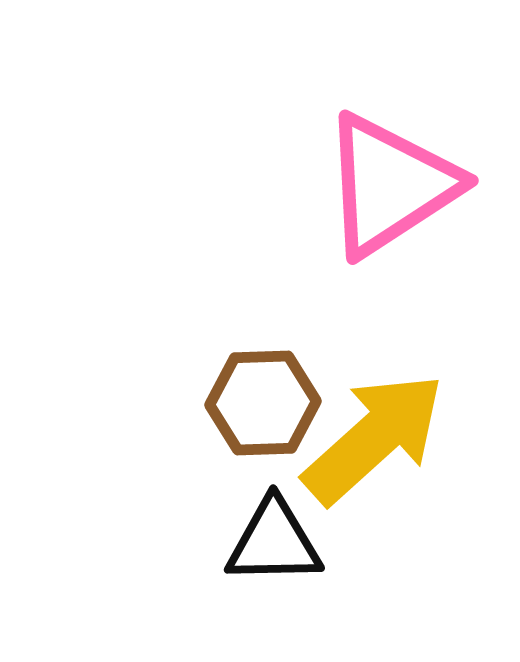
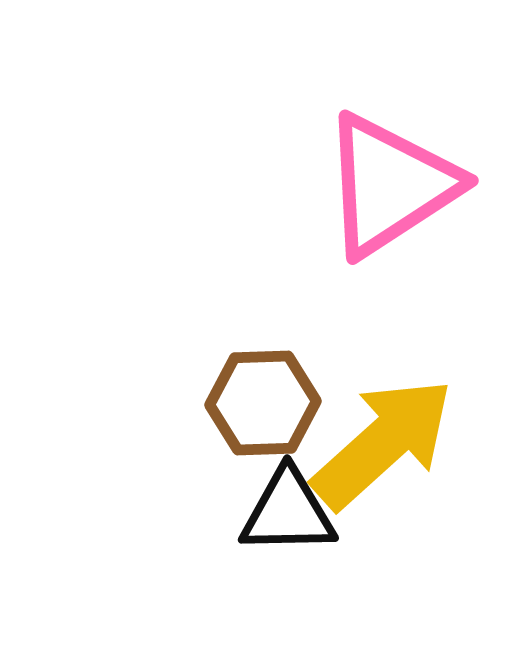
yellow arrow: moved 9 px right, 5 px down
black triangle: moved 14 px right, 30 px up
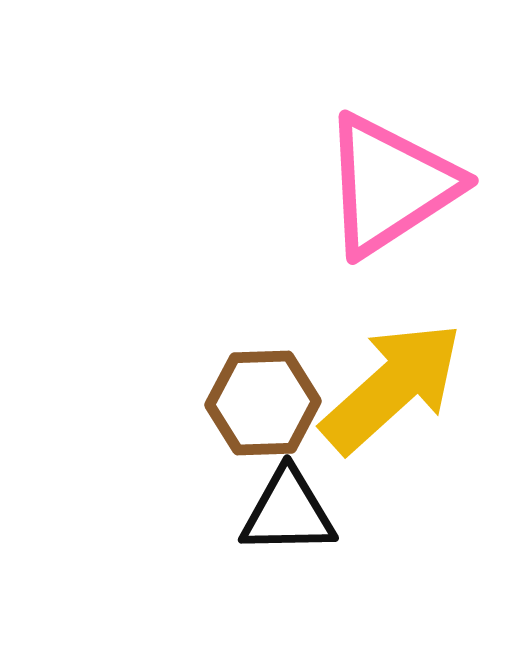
yellow arrow: moved 9 px right, 56 px up
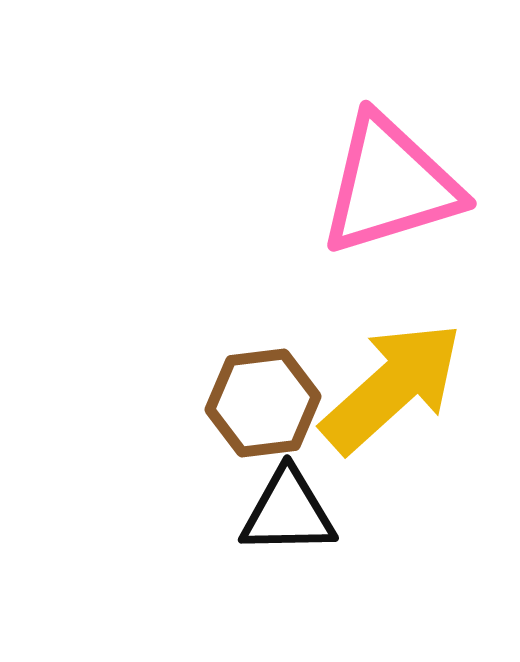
pink triangle: rotated 16 degrees clockwise
brown hexagon: rotated 5 degrees counterclockwise
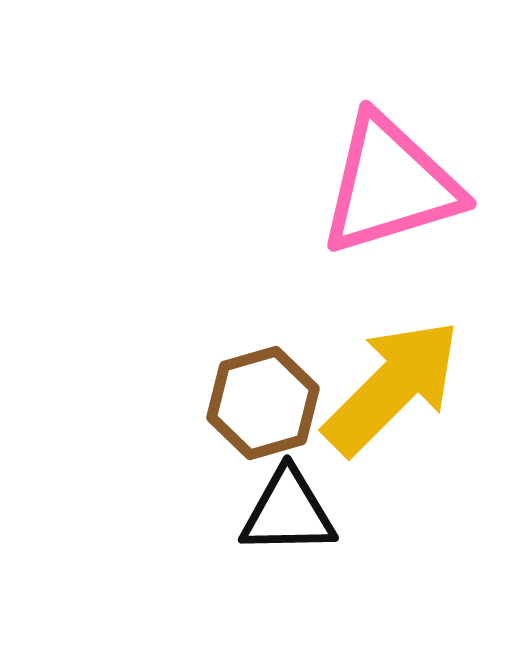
yellow arrow: rotated 3 degrees counterclockwise
brown hexagon: rotated 9 degrees counterclockwise
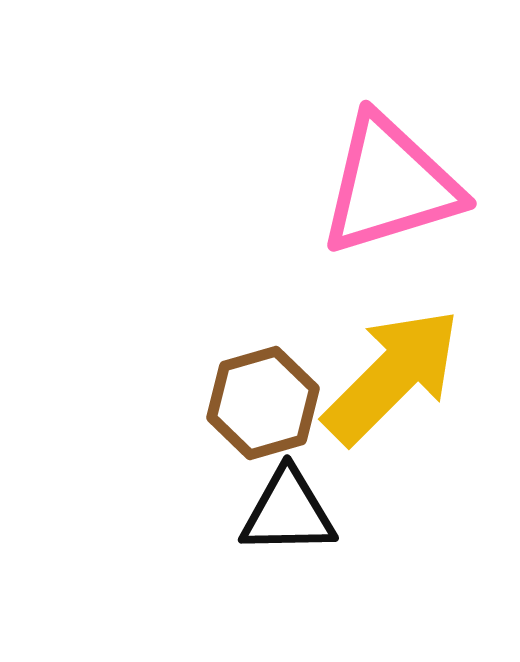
yellow arrow: moved 11 px up
